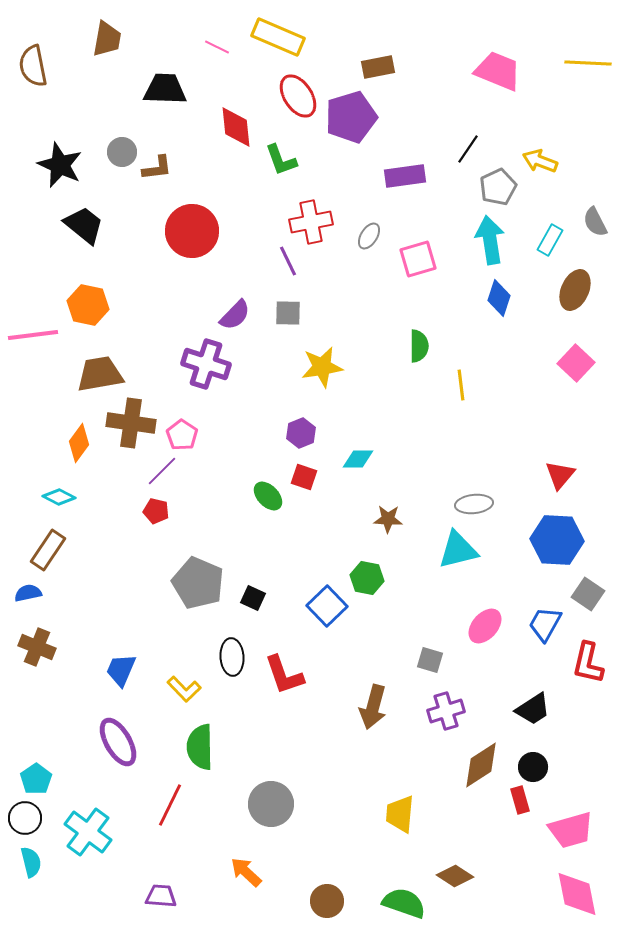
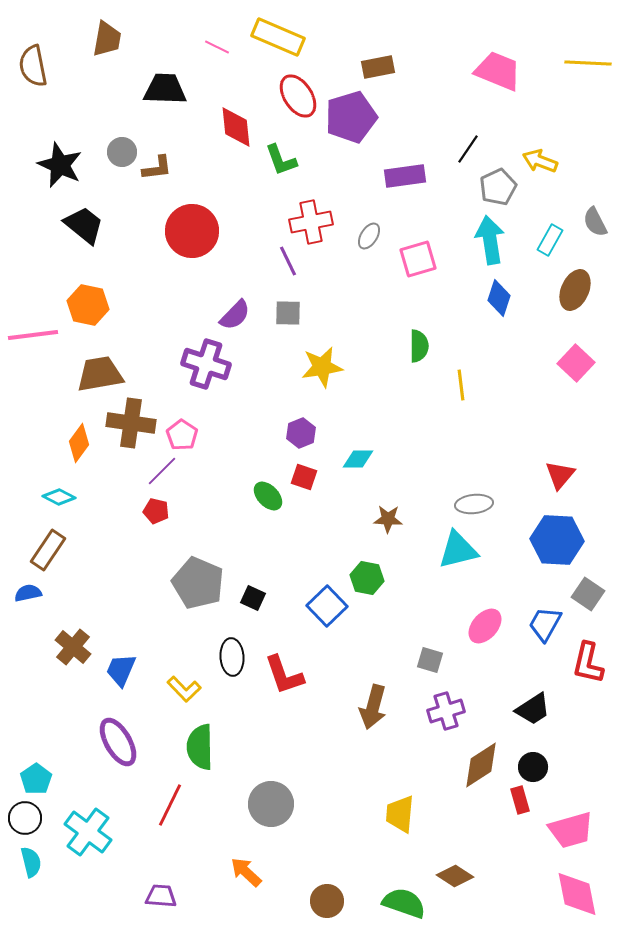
brown cross at (37, 647): moved 36 px right; rotated 18 degrees clockwise
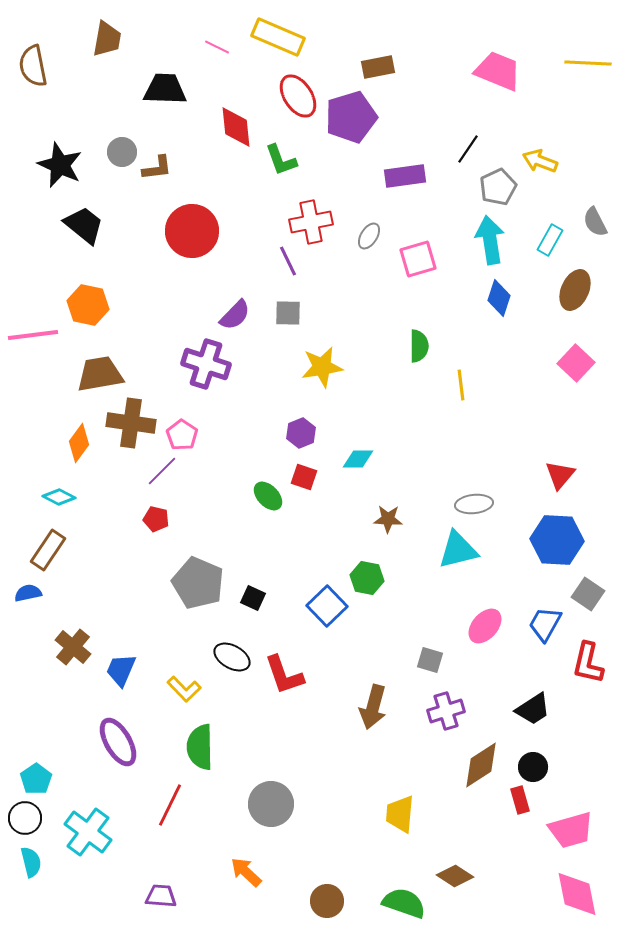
red pentagon at (156, 511): moved 8 px down
black ellipse at (232, 657): rotated 57 degrees counterclockwise
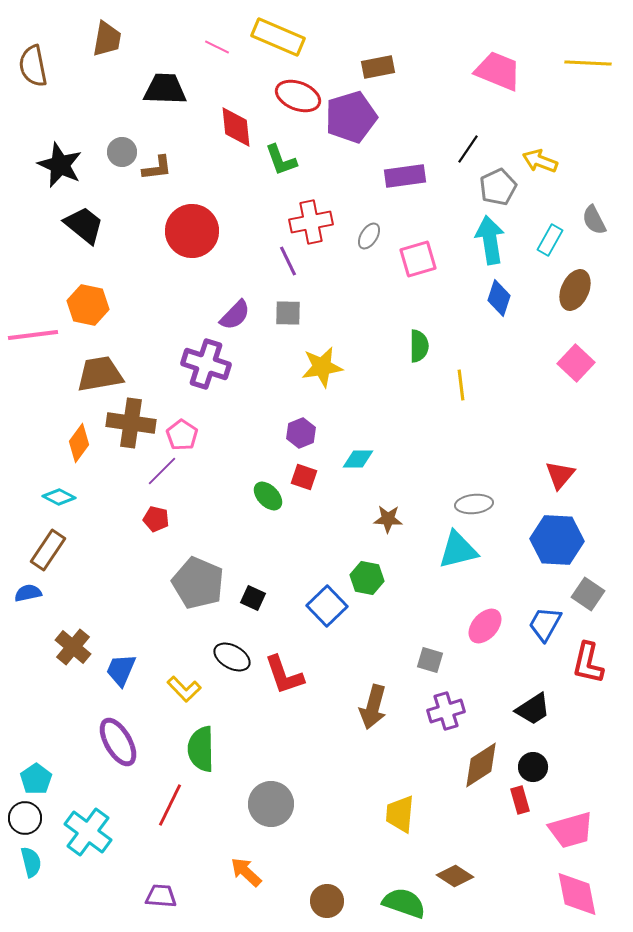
red ellipse at (298, 96): rotated 36 degrees counterclockwise
gray semicircle at (595, 222): moved 1 px left, 2 px up
green semicircle at (200, 747): moved 1 px right, 2 px down
